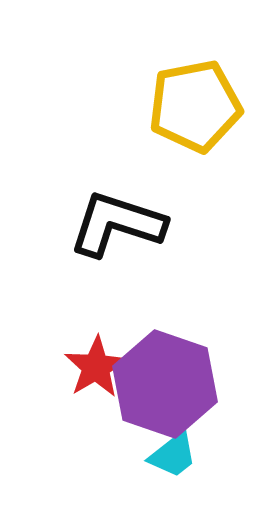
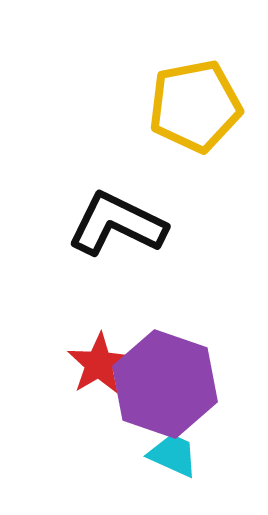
black L-shape: rotated 8 degrees clockwise
red star: moved 3 px right, 3 px up
cyan trapezoid: rotated 118 degrees counterclockwise
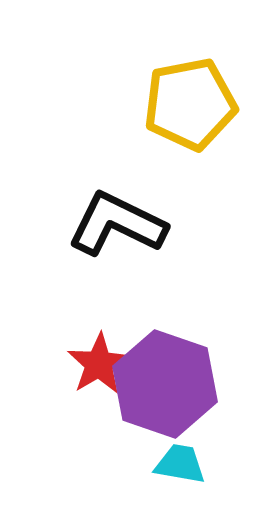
yellow pentagon: moved 5 px left, 2 px up
cyan trapezoid: moved 7 px right, 9 px down; rotated 14 degrees counterclockwise
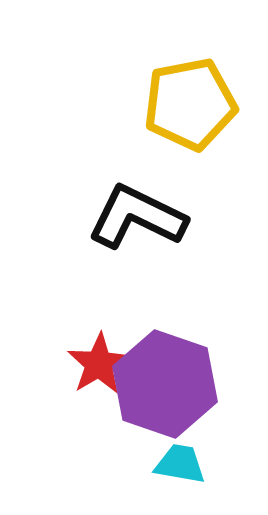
black L-shape: moved 20 px right, 7 px up
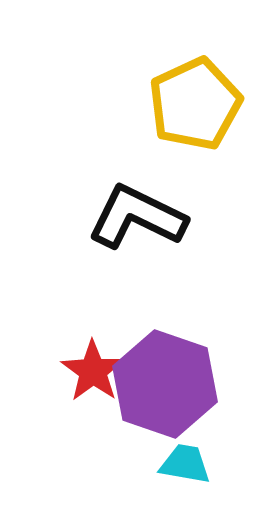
yellow pentagon: moved 5 px right; rotated 14 degrees counterclockwise
red star: moved 6 px left, 7 px down; rotated 6 degrees counterclockwise
cyan trapezoid: moved 5 px right
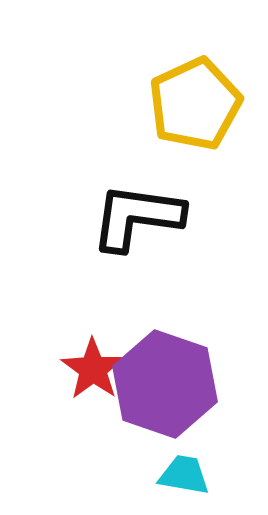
black L-shape: rotated 18 degrees counterclockwise
red star: moved 2 px up
cyan trapezoid: moved 1 px left, 11 px down
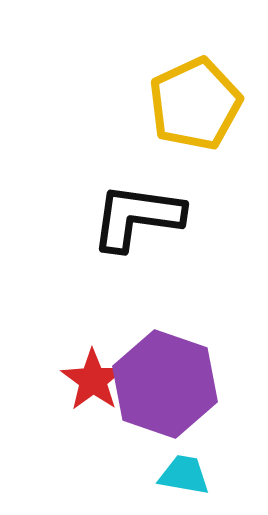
red star: moved 11 px down
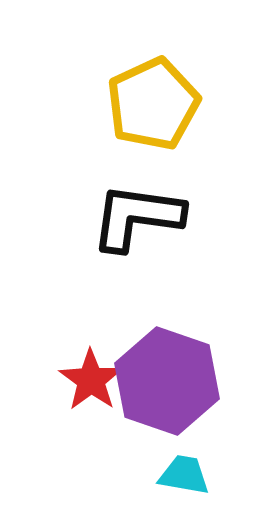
yellow pentagon: moved 42 px left
red star: moved 2 px left
purple hexagon: moved 2 px right, 3 px up
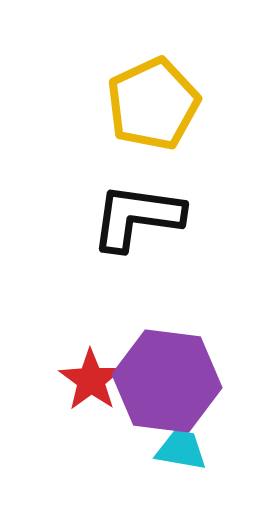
purple hexagon: rotated 12 degrees counterclockwise
cyan trapezoid: moved 3 px left, 25 px up
